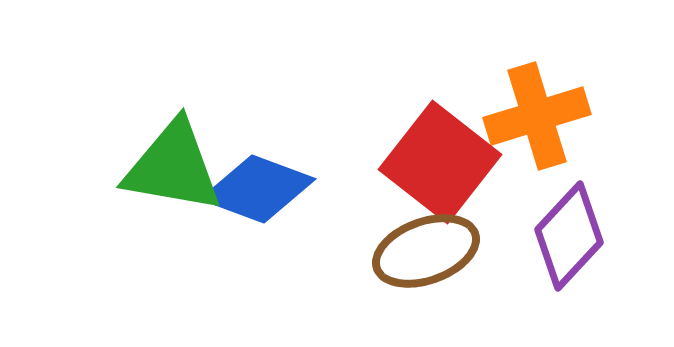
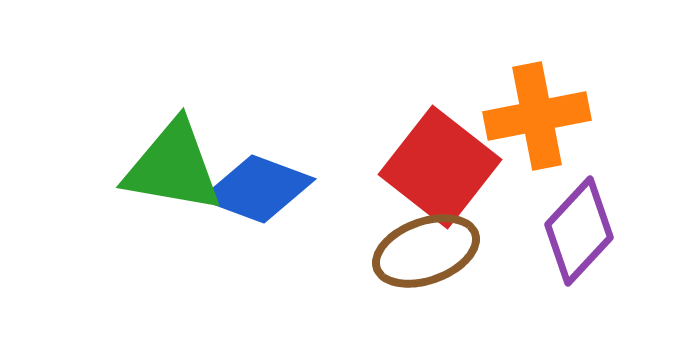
orange cross: rotated 6 degrees clockwise
red square: moved 5 px down
purple diamond: moved 10 px right, 5 px up
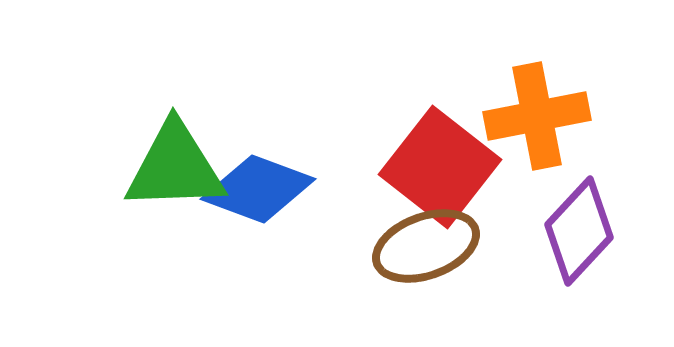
green triangle: moved 2 px right; rotated 12 degrees counterclockwise
brown ellipse: moved 5 px up
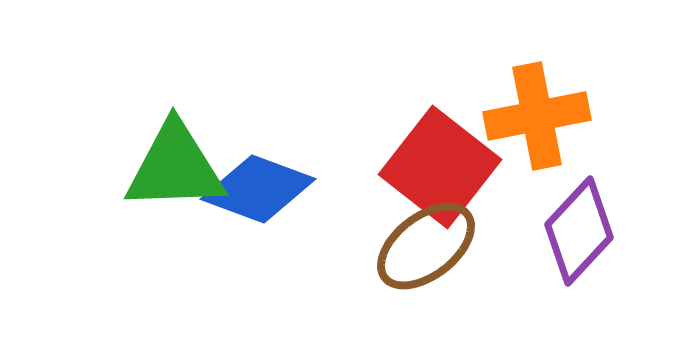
brown ellipse: rotated 18 degrees counterclockwise
